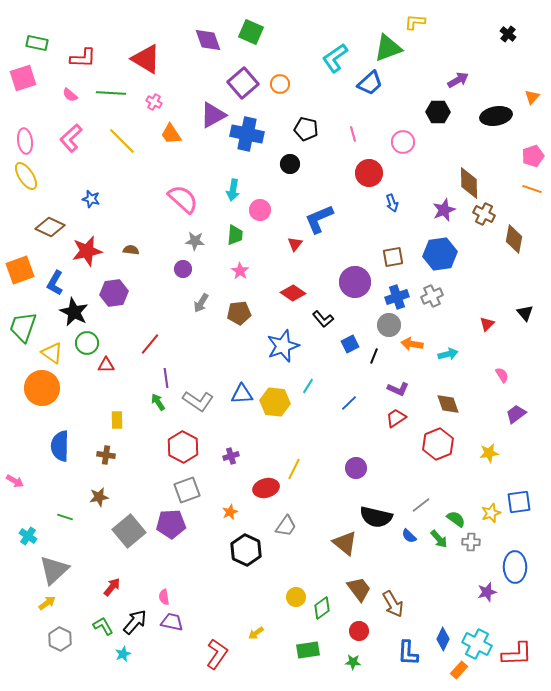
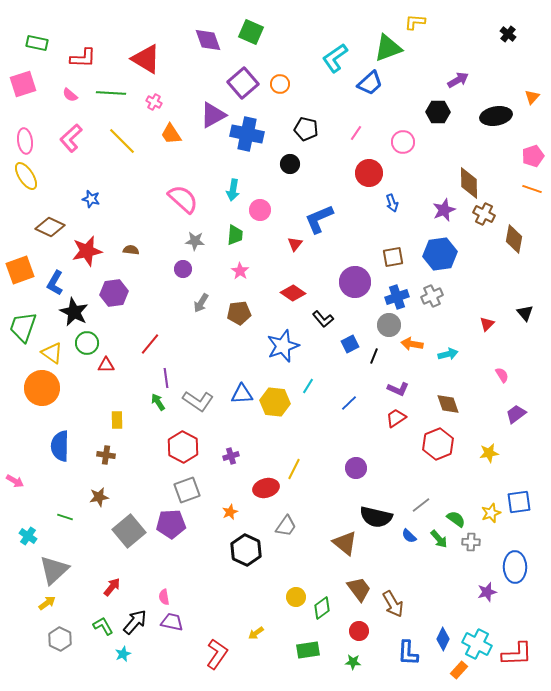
pink square at (23, 78): moved 6 px down
pink line at (353, 134): moved 3 px right, 1 px up; rotated 49 degrees clockwise
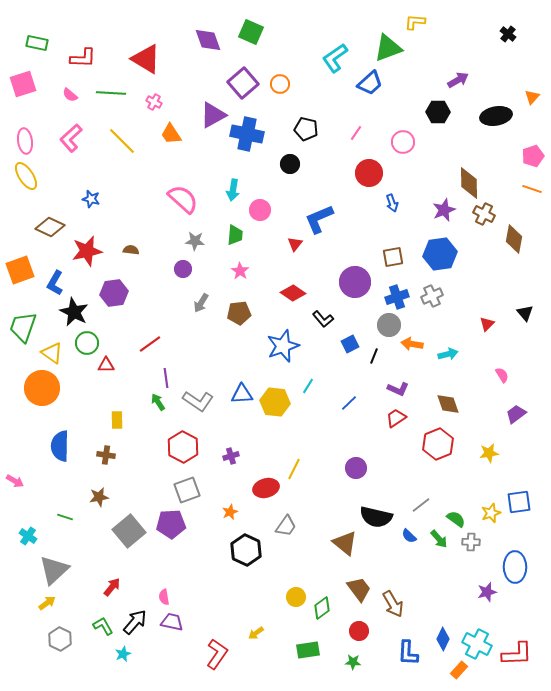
red line at (150, 344): rotated 15 degrees clockwise
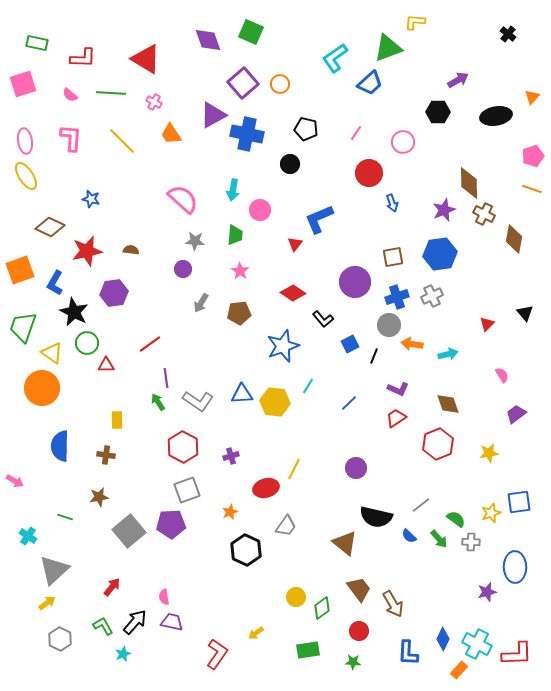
pink L-shape at (71, 138): rotated 136 degrees clockwise
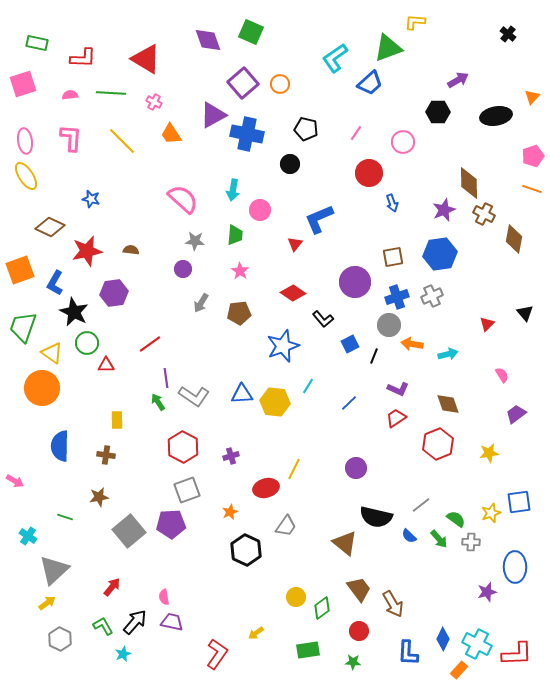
pink semicircle at (70, 95): rotated 133 degrees clockwise
gray L-shape at (198, 401): moved 4 px left, 5 px up
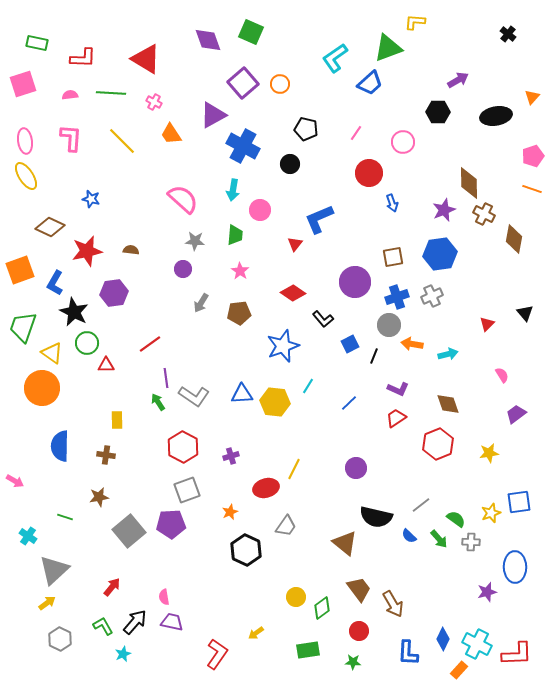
blue cross at (247, 134): moved 4 px left, 12 px down; rotated 16 degrees clockwise
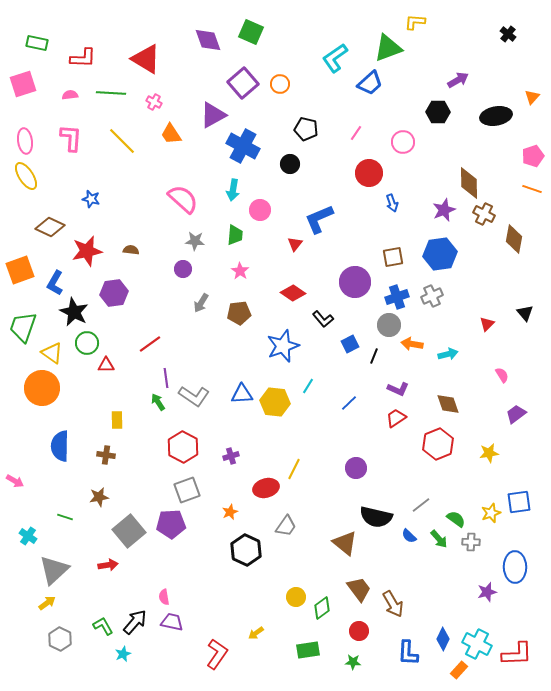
red arrow at (112, 587): moved 4 px left, 22 px up; rotated 42 degrees clockwise
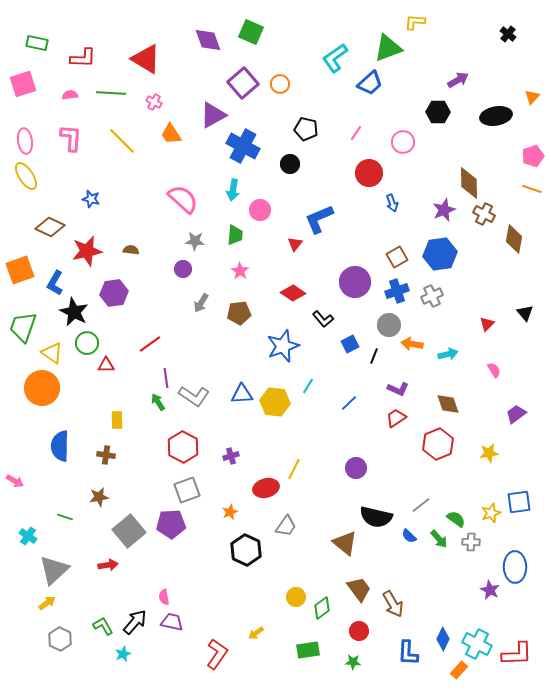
brown square at (393, 257): moved 4 px right; rotated 20 degrees counterclockwise
blue cross at (397, 297): moved 6 px up
pink semicircle at (502, 375): moved 8 px left, 5 px up
purple star at (487, 592): moved 3 px right, 2 px up; rotated 30 degrees counterclockwise
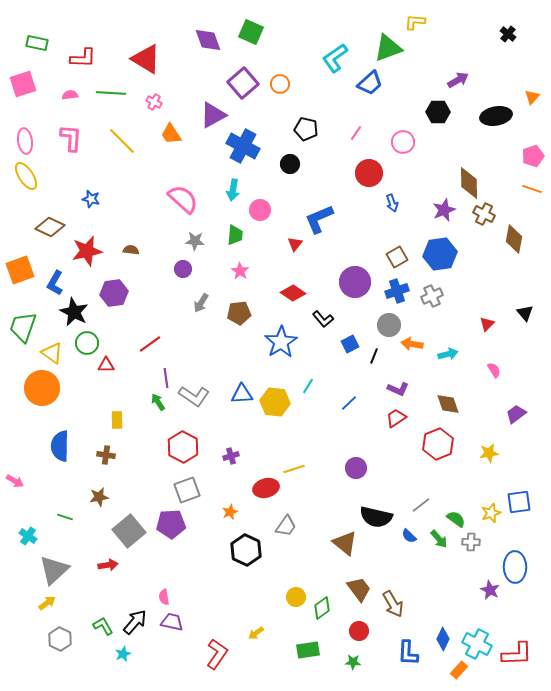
blue star at (283, 346): moved 2 px left, 4 px up; rotated 12 degrees counterclockwise
yellow line at (294, 469): rotated 45 degrees clockwise
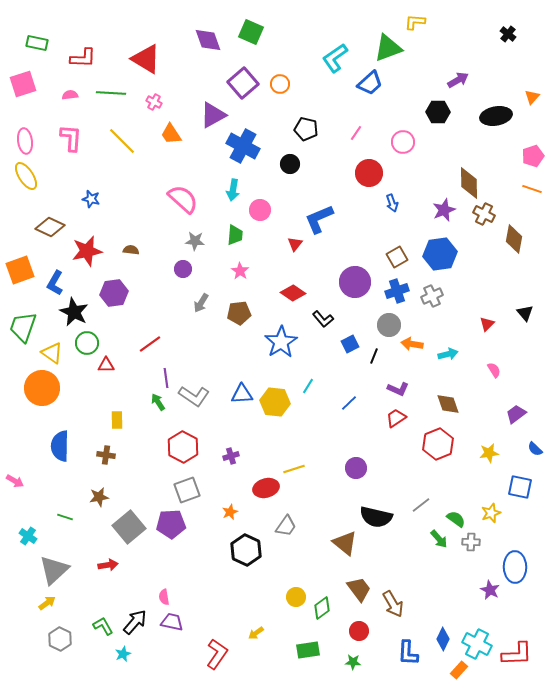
blue square at (519, 502): moved 1 px right, 15 px up; rotated 20 degrees clockwise
gray square at (129, 531): moved 4 px up
blue semicircle at (409, 536): moved 126 px right, 87 px up
